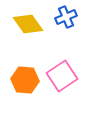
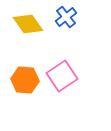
blue cross: rotated 15 degrees counterclockwise
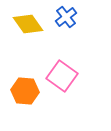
pink square: rotated 20 degrees counterclockwise
orange hexagon: moved 11 px down
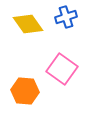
blue cross: rotated 20 degrees clockwise
pink square: moved 7 px up
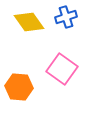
yellow diamond: moved 1 px right, 2 px up
orange hexagon: moved 6 px left, 4 px up
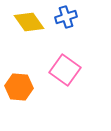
pink square: moved 3 px right, 1 px down
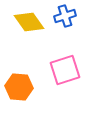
blue cross: moved 1 px left, 1 px up
pink square: rotated 36 degrees clockwise
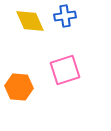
blue cross: rotated 10 degrees clockwise
yellow diamond: moved 1 px right, 1 px up; rotated 12 degrees clockwise
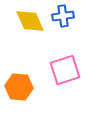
blue cross: moved 2 px left
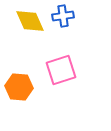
pink square: moved 4 px left
